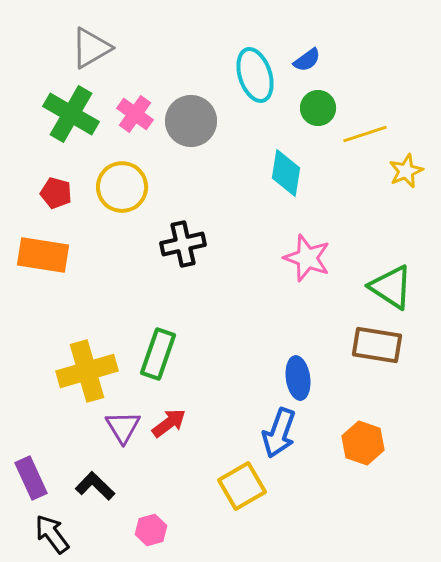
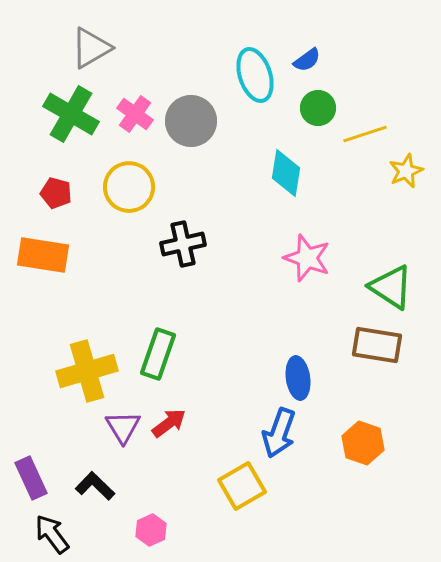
yellow circle: moved 7 px right
pink hexagon: rotated 8 degrees counterclockwise
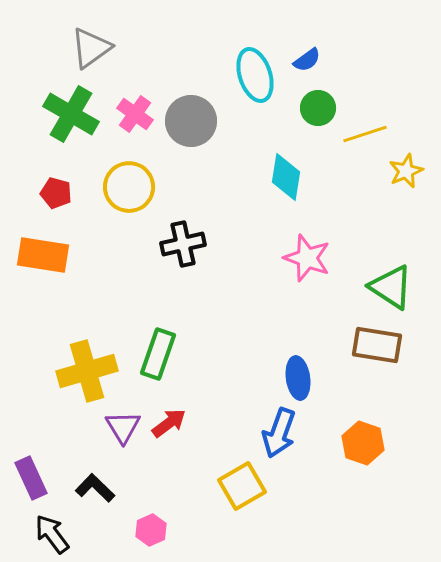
gray triangle: rotated 6 degrees counterclockwise
cyan diamond: moved 4 px down
black L-shape: moved 2 px down
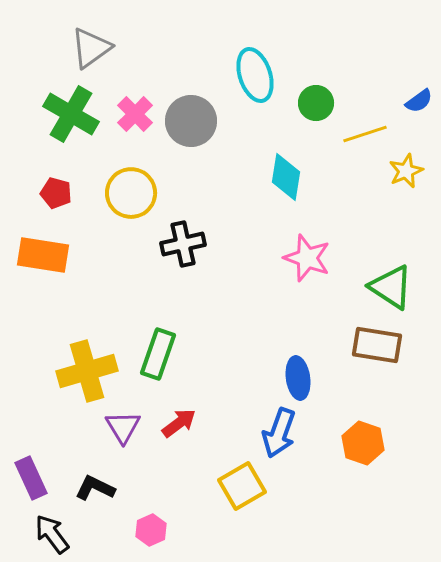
blue semicircle: moved 112 px right, 41 px down
green circle: moved 2 px left, 5 px up
pink cross: rotated 9 degrees clockwise
yellow circle: moved 2 px right, 6 px down
red arrow: moved 10 px right
black L-shape: rotated 18 degrees counterclockwise
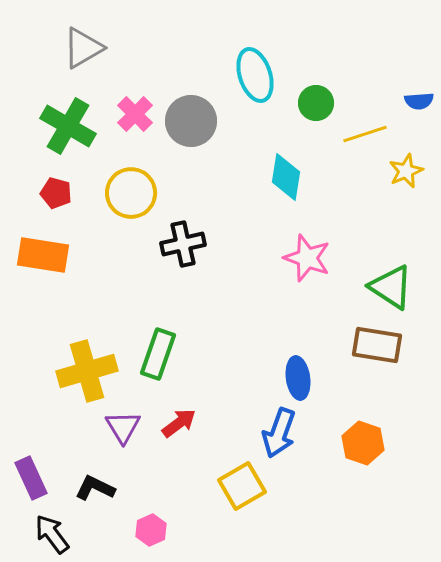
gray triangle: moved 8 px left; rotated 6 degrees clockwise
blue semicircle: rotated 32 degrees clockwise
green cross: moved 3 px left, 12 px down
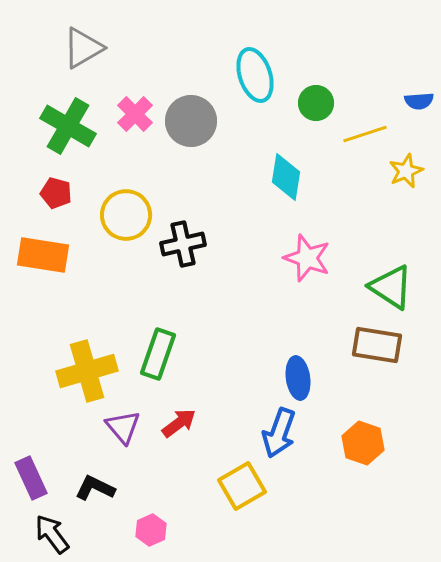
yellow circle: moved 5 px left, 22 px down
purple triangle: rotated 9 degrees counterclockwise
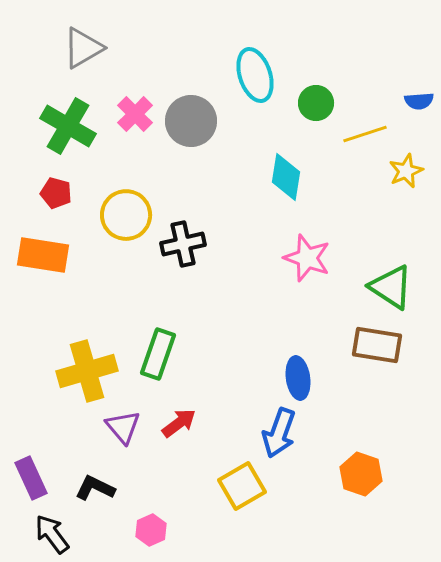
orange hexagon: moved 2 px left, 31 px down
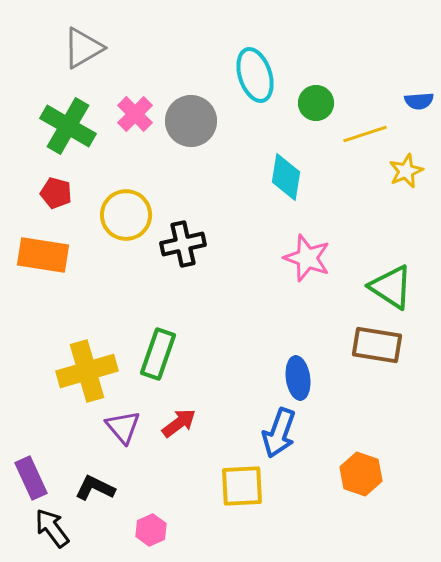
yellow square: rotated 27 degrees clockwise
black arrow: moved 6 px up
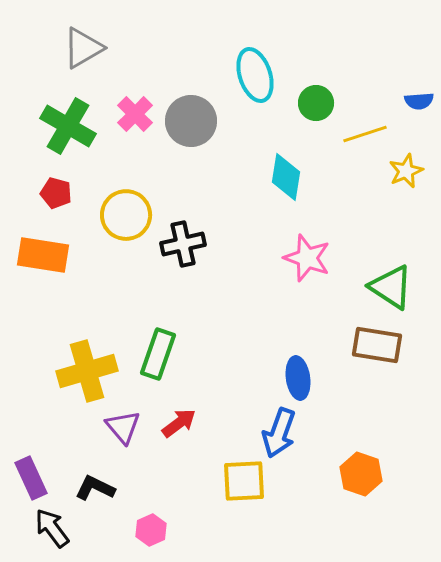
yellow square: moved 2 px right, 5 px up
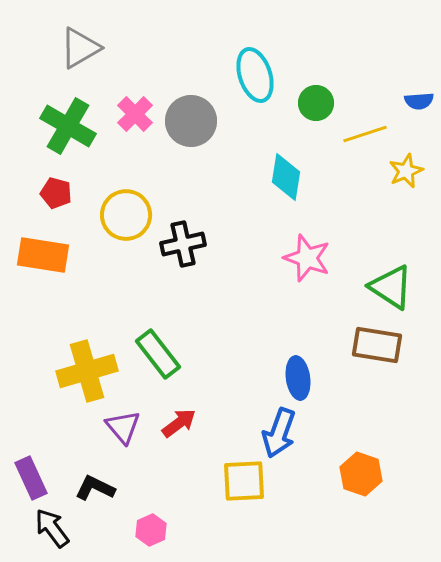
gray triangle: moved 3 px left
green rectangle: rotated 57 degrees counterclockwise
